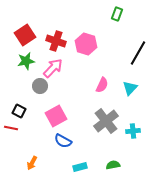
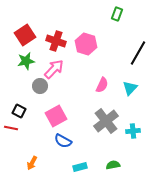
pink arrow: moved 1 px right, 1 px down
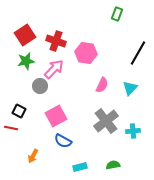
pink hexagon: moved 9 px down; rotated 10 degrees counterclockwise
orange arrow: moved 1 px right, 7 px up
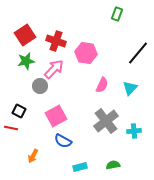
black line: rotated 10 degrees clockwise
cyan cross: moved 1 px right
